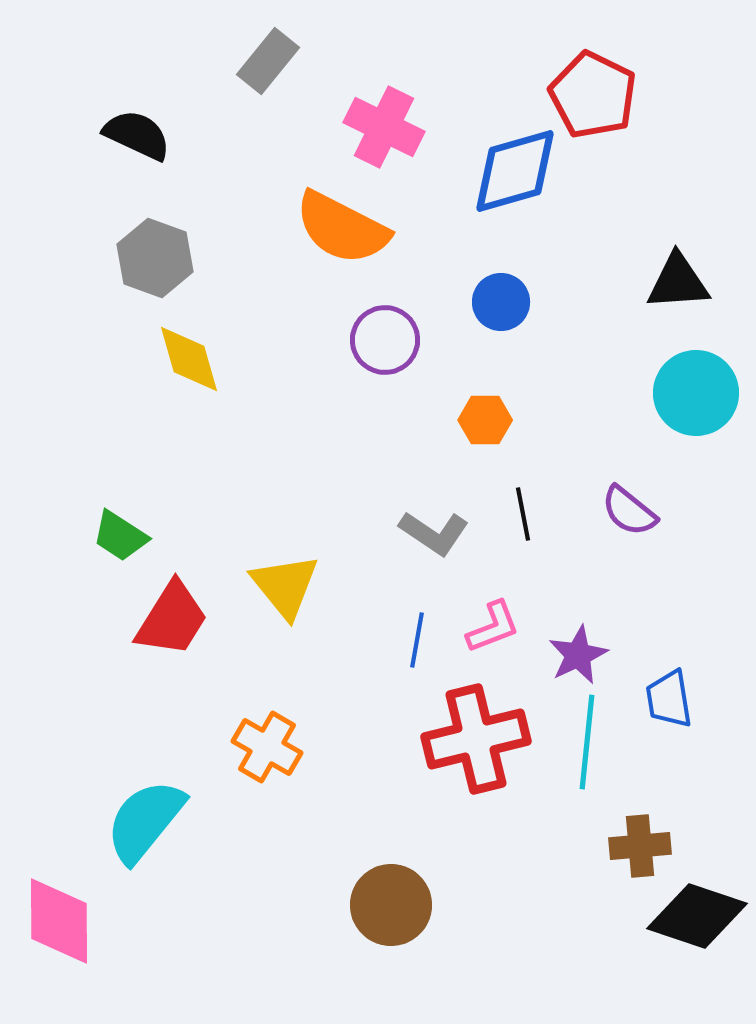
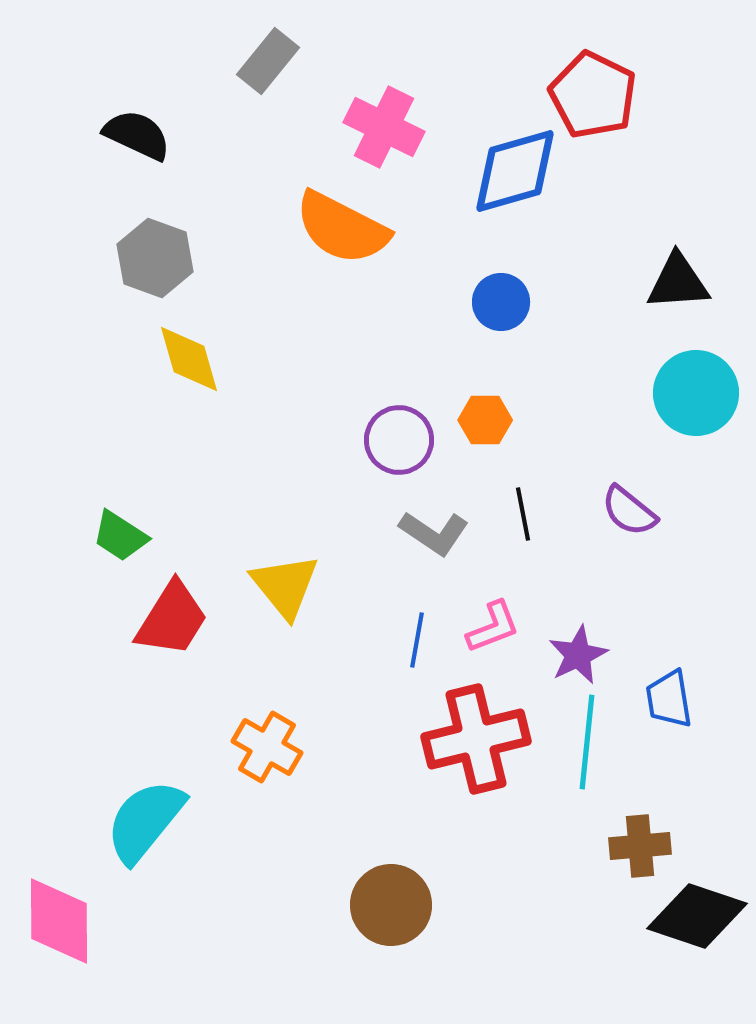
purple circle: moved 14 px right, 100 px down
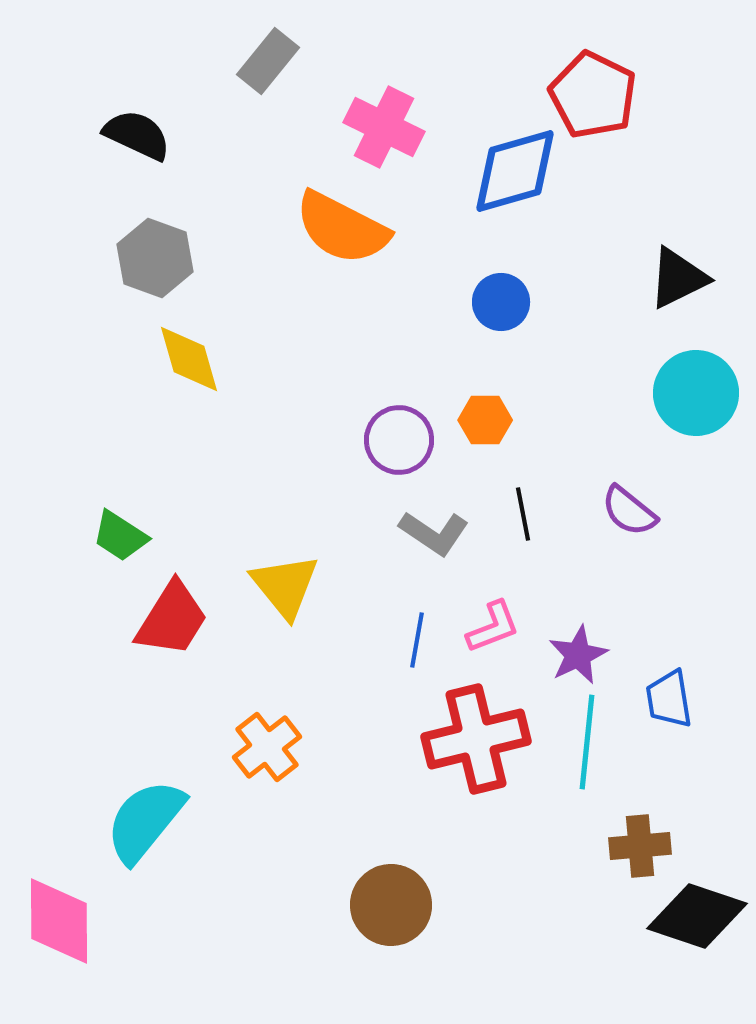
black triangle: moved 4 px up; rotated 22 degrees counterclockwise
orange cross: rotated 22 degrees clockwise
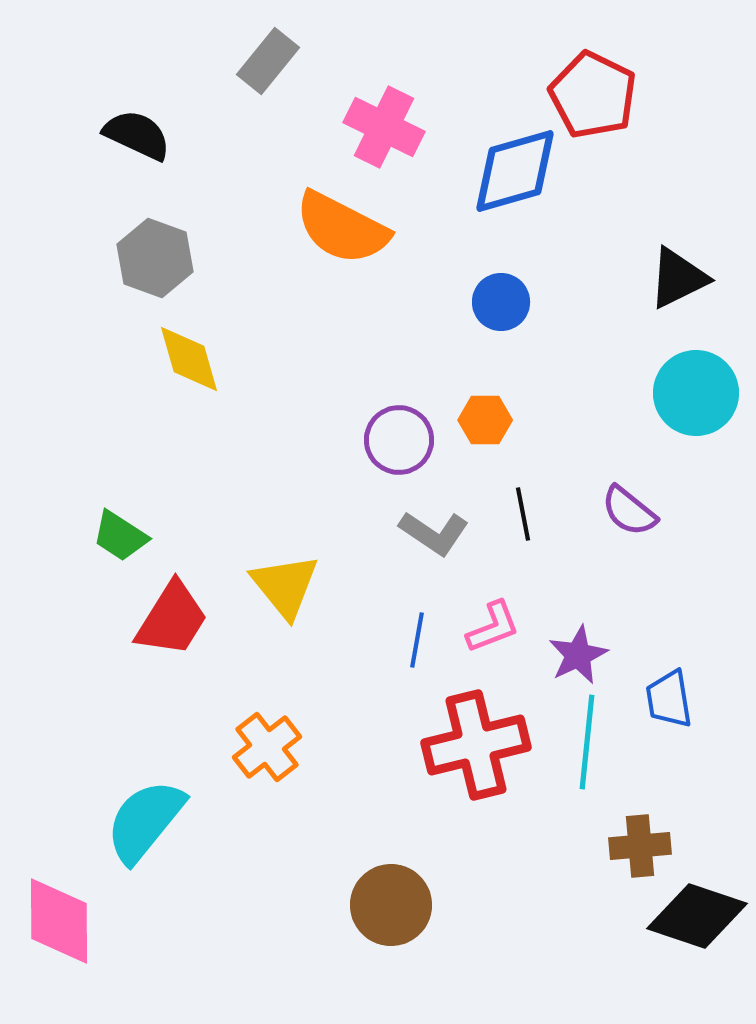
red cross: moved 6 px down
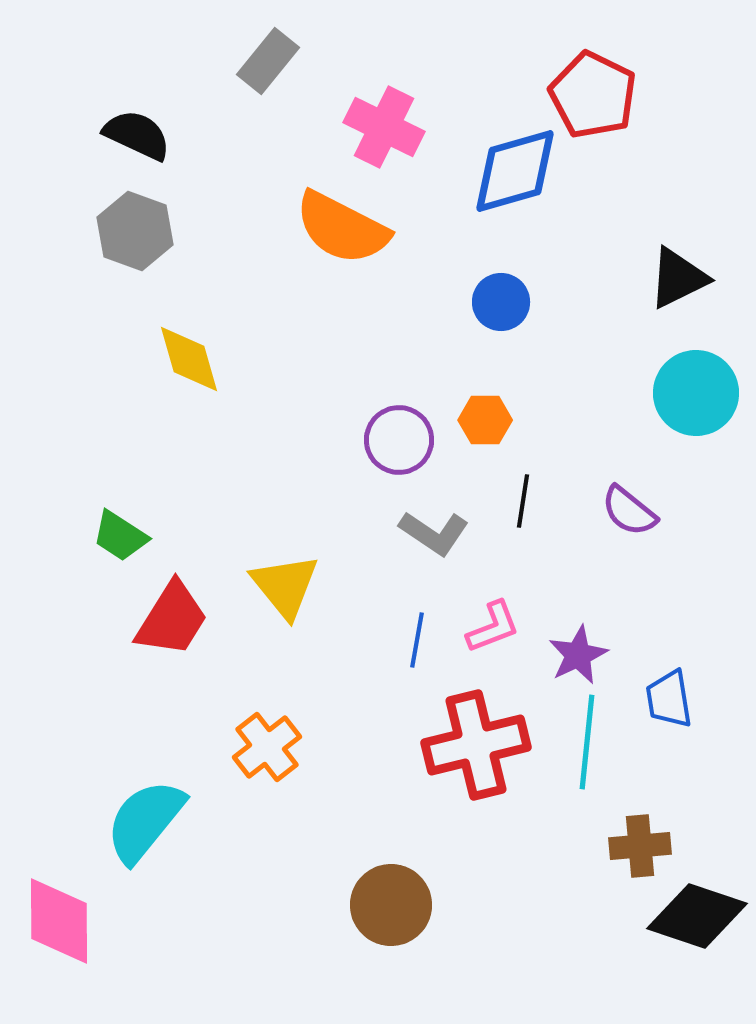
gray hexagon: moved 20 px left, 27 px up
black line: moved 13 px up; rotated 20 degrees clockwise
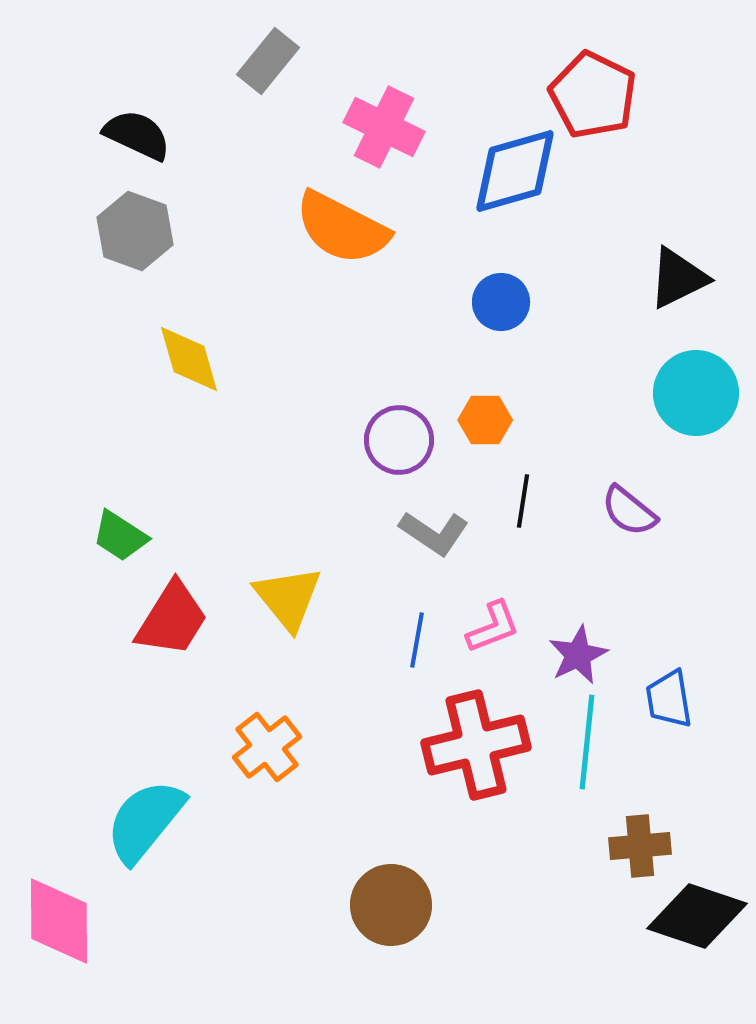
yellow triangle: moved 3 px right, 12 px down
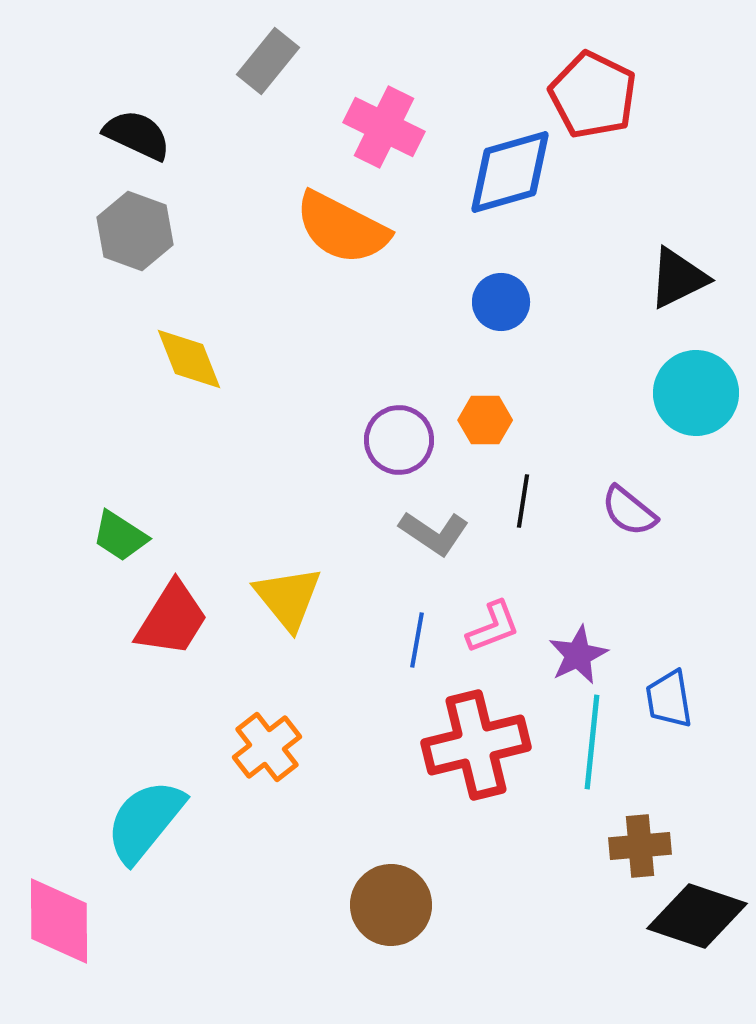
blue diamond: moved 5 px left, 1 px down
yellow diamond: rotated 6 degrees counterclockwise
cyan line: moved 5 px right
